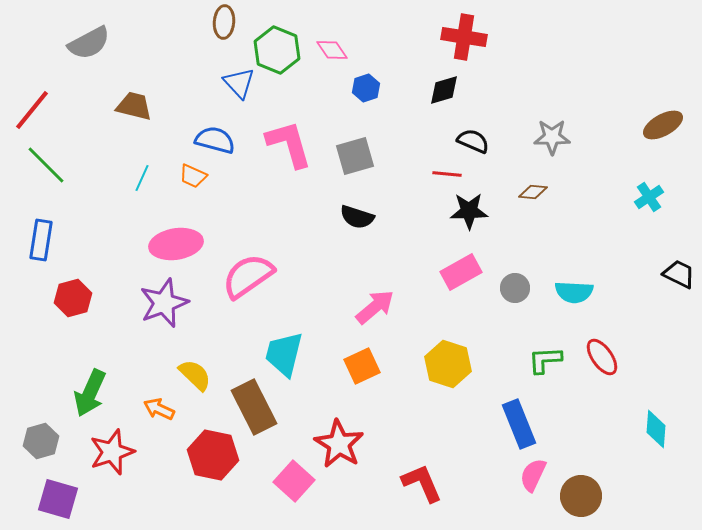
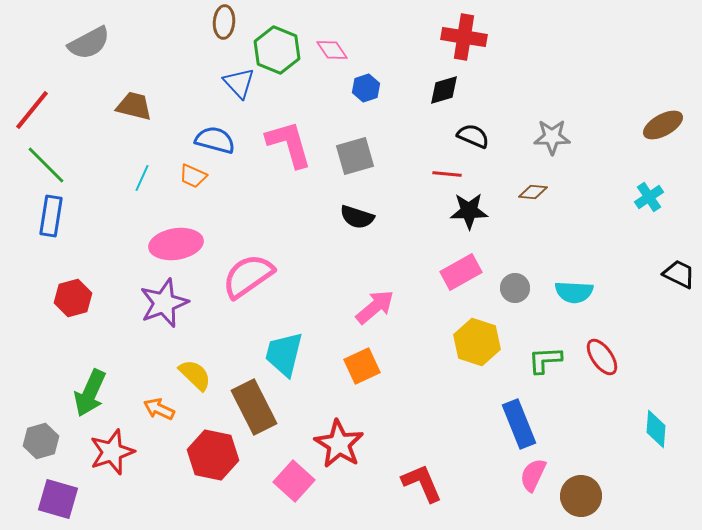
black semicircle at (473, 141): moved 5 px up
blue rectangle at (41, 240): moved 10 px right, 24 px up
yellow hexagon at (448, 364): moved 29 px right, 22 px up
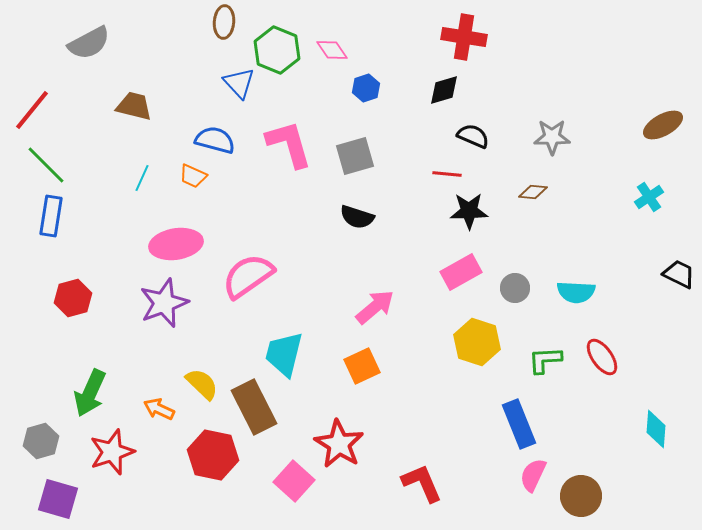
cyan semicircle at (574, 292): moved 2 px right
yellow semicircle at (195, 375): moved 7 px right, 9 px down
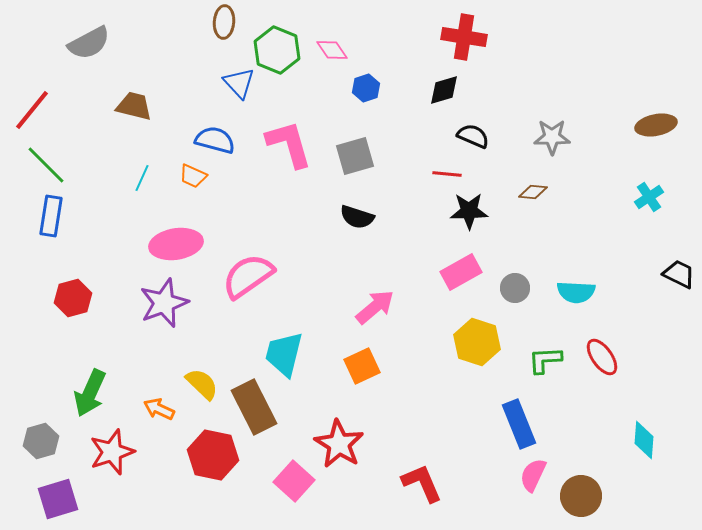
brown ellipse at (663, 125): moved 7 px left; rotated 18 degrees clockwise
cyan diamond at (656, 429): moved 12 px left, 11 px down
purple square at (58, 499): rotated 33 degrees counterclockwise
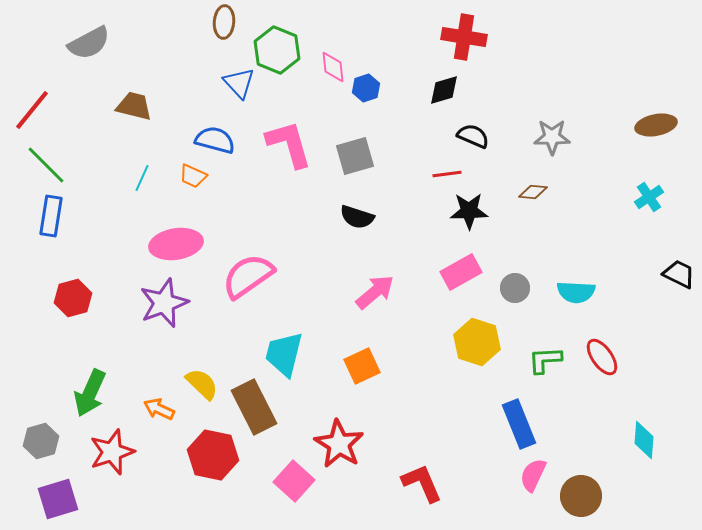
pink diamond at (332, 50): moved 1 px right, 17 px down; rotated 28 degrees clockwise
red line at (447, 174): rotated 12 degrees counterclockwise
pink arrow at (375, 307): moved 15 px up
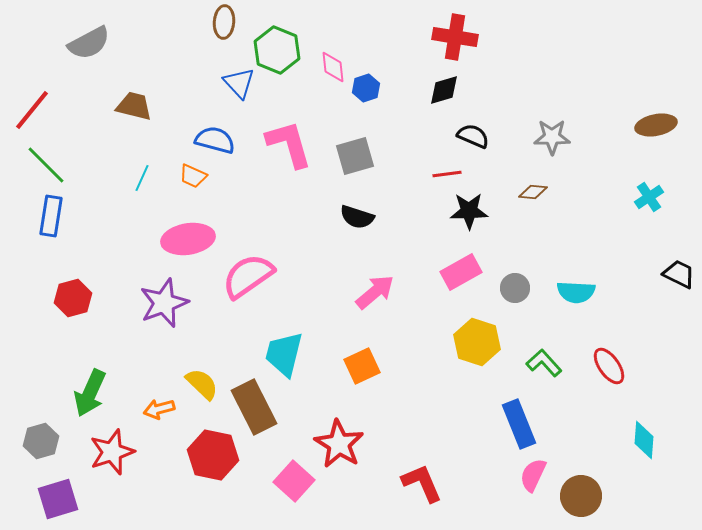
red cross at (464, 37): moved 9 px left
pink ellipse at (176, 244): moved 12 px right, 5 px up
red ellipse at (602, 357): moved 7 px right, 9 px down
green L-shape at (545, 360): moved 1 px left, 3 px down; rotated 51 degrees clockwise
orange arrow at (159, 409): rotated 40 degrees counterclockwise
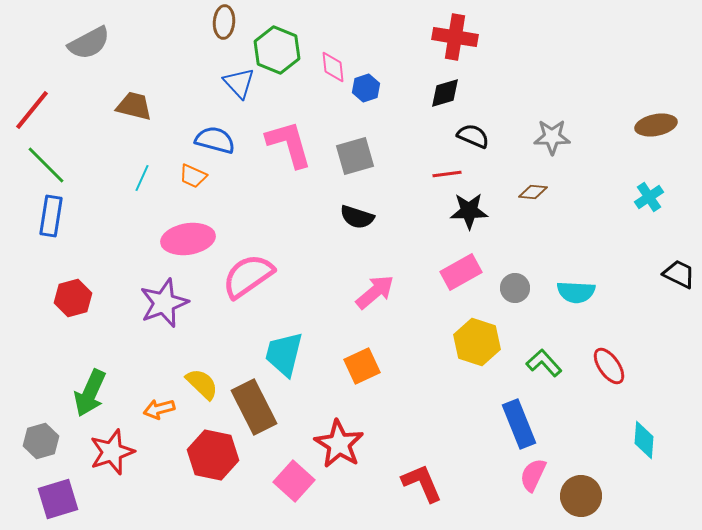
black diamond at (444, 90): moved 1 px right, 3 px down
